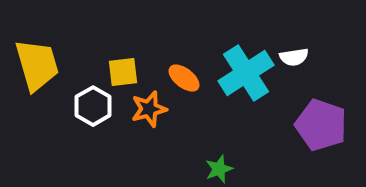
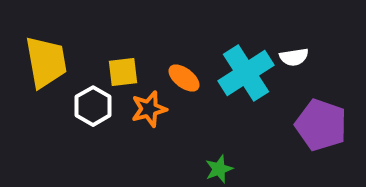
yellow trapezoid: moved 9 px right, 3 px up; rotated 6 degrees clockwise
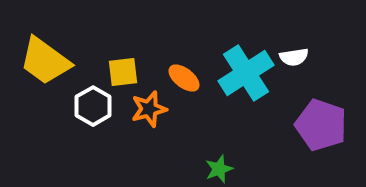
yellow trapezoid: moved 1 px left, 1 px up; rotated 136 degrees clockwise
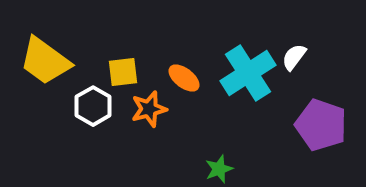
white semicircle: rotated 136 degrees clockwise
cyan cross: moved 2 px right
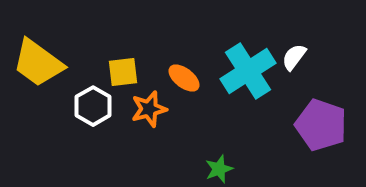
yellow trapezoid: moved 7 px left, 2 px down
cyan cross: moved 2 px up
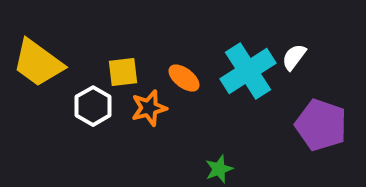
orange star: moved 1 px up
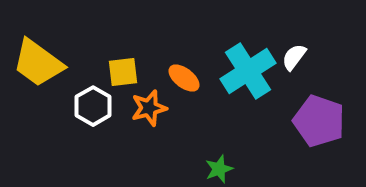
purple pentagon: moved 2 px left, 4 px up
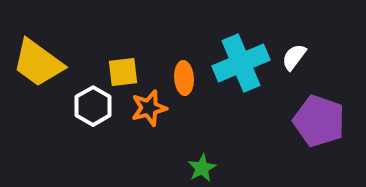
cyan cross: moved 7 px left, 8 px up; rotated 10 degrees clockwise
orange ellipse: rotated 48 degrees clockwise
green star: moved 17 px left, 1 px up; rotated 8 degrees counterclockwise
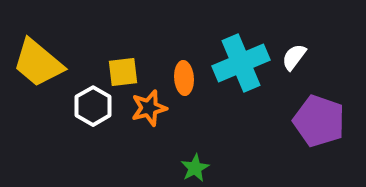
yellow trapezoid: rotated 4 degrees clockwise
green star: moved 7 px left
